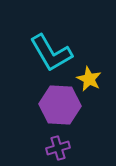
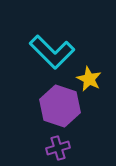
cyan L-shape: moved 1 px right, 1 px up; rotated 15 degrees counterclockwise
purple hexagon: moved 1 px down; rotated 15 degrees clockwise
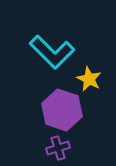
purple hexagon: moved 2 px right, 4 px down
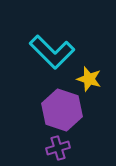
yellow star: rotated 10 degrees counterclockwise
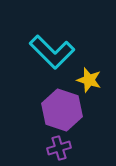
yellow star: moved 1 px down
purple cross: moved 1 px right
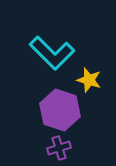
cyan L-shape: moved 1 px down
purple hexagon: moved 2 px left
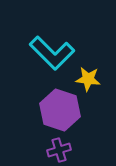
yellow star: moved 1 px left, 1 px up; rotated 10 degrees counterclockwise
purple cross: moved 2 px down
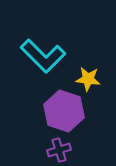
cyan L-shape: moved 9 px left, 3 px down
purple hexagon: moved 4 px right, 1 px down
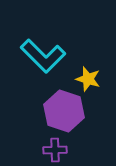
yellow star: rotated 10 degrees clockwise
purple cross: moved 4 px left; rotated 15 degrees clockwise
